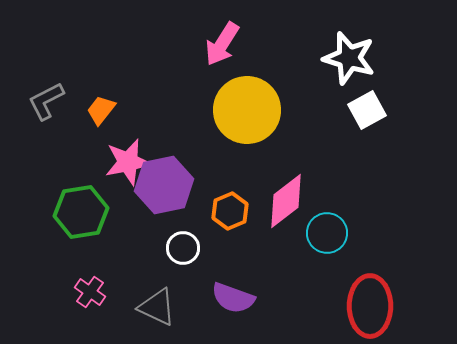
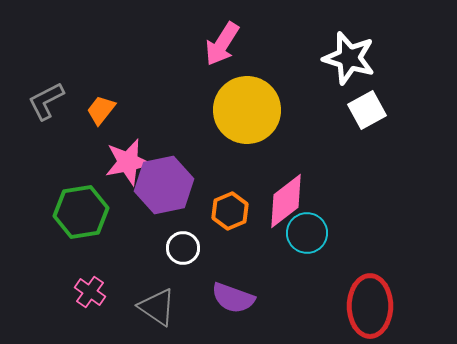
cyan circle: moved 20 px left
gray triangle: rotated 9 degrees clockwise
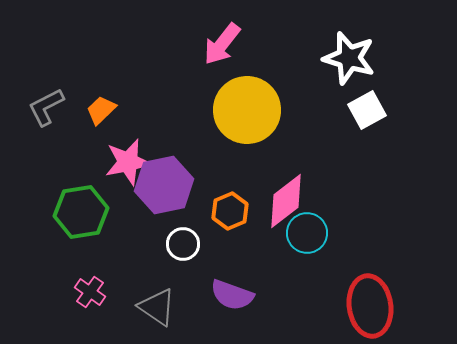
pink arrow: rotated 6 degrees clockwise
gray L-shape: moved 6 px down
orange trapezoid: rotated 8 degrees clockwise
white circle: moved 4 px up
purple semicircle: moved 1 px left, 3 px up
red ellipse: rotated 8 degrees counterclockwise
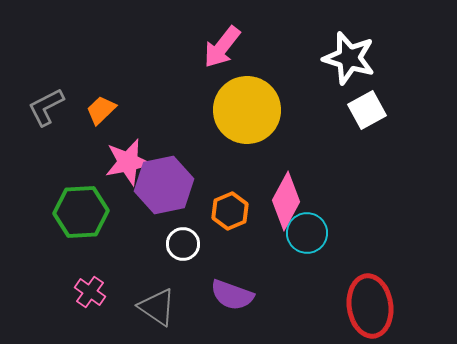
pink arrow: moved 3 px down
pink diamond: rotated 24 degrees counterclockwise
green hexagon: rotated 6 degrees clockwise
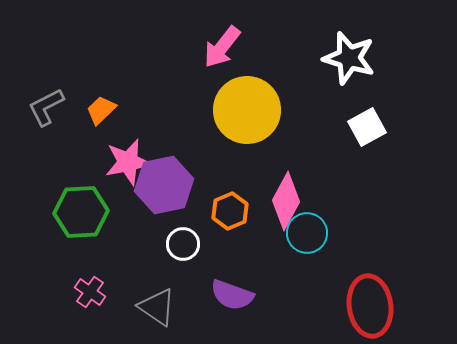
white square: moved 17 px down
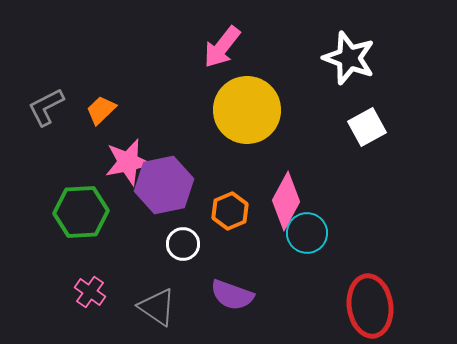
white star: rotated 4 degrees clockwise
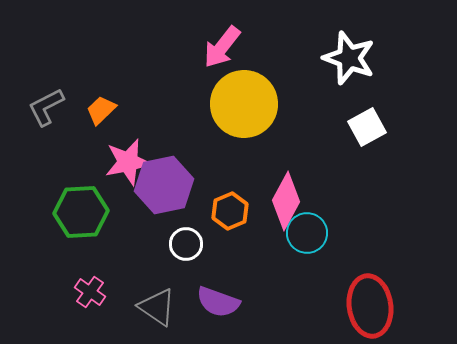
yellow circle: moved 3 px left, 6 px up
white circle: moved 3 px right
purple semicircle: moved 14 px left, 7 px down
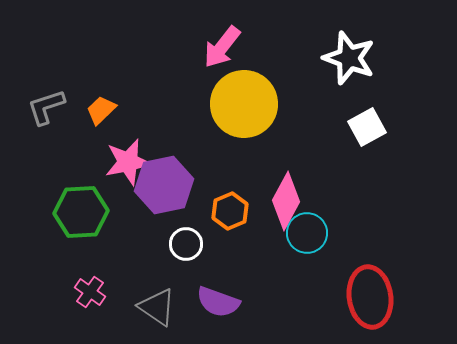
gray L-shape: rotated 9 degrees clockwise
red ellipse: moved 9 px up
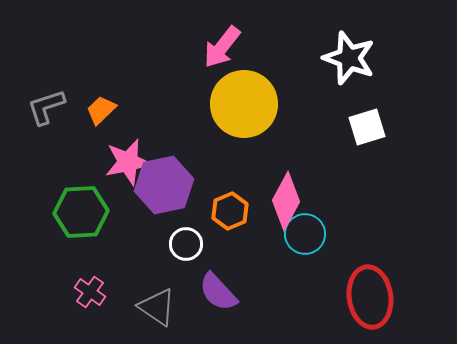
white square: rotated 12 degrees clockwise
cyan circle: moved 2 px left, 1 px down
purple semicircle: moved 10 px up; rotated 27 degrees clockwise
